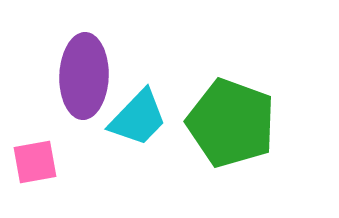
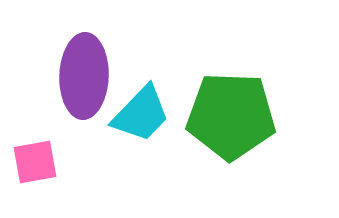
cyan trapezoid: moved 3 px right, 4 px up
green pentagon: moved 7 px up; rotated 18 degrees counterclockwise
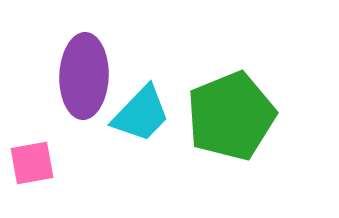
green pentagon: rotated 24 degrees counterclockwise
pink square: moved 3 px left, 1 px down
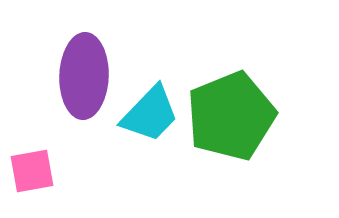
cyan trapezoid: moved 9 px right
pink square: moved 8 px down
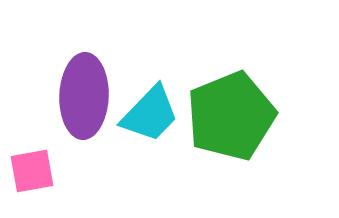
purple ellipse: moved 20 px down
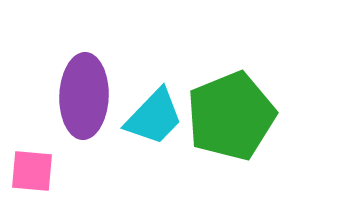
cyan trapezoid: moved 4 px right, 3 px down
pink square: rotated 15 degrees clockwise
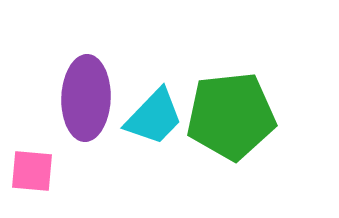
purple ellipse: moved 2 px right, 2 px down
green pentagon: rotated 16 degrees clockwise
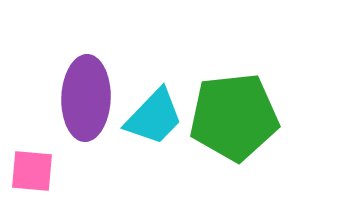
green pentagon: moved 3 px right, 1 px down
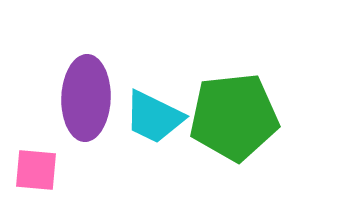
cyan trapezoid: rotated 72 degrees clockwise
pink square: moved 4 px right, 1 px up
